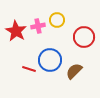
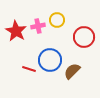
brown semicircle: moved 2 px left
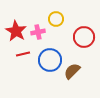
yellow circle: moved 1 px left, 1 px up
pink cross: moved 6 px down
red line: moved 6 px left, 15 px up; rotated 32 degrees counterclockwise
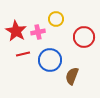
brown semicircle: moved 5 px down; rotated 24 degrees counterclockwise
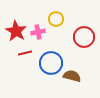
red line: moved 2 px right, 1 px up
blue circle: moved 1 px right, 3 px down
brown semicircle: rotated 84 degrees clockwise
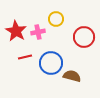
red line: moved 4 px down
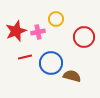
red star: rotated 20 degrees clockwise
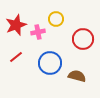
red star: moved 6 px up
red circle: moved 1 px left, 2 px down
red line: moved 9 px left; rotated 24 degrees counterclockwise
blue circle: moved 1 px left
brown semicircle: moved 5 px right
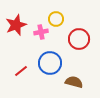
pink cross: moved 3 px right
red circle: moved 4 px left
red line: moved 5 px right, 14 px down
brown semicircle: moved 3 px left, 6 px down
